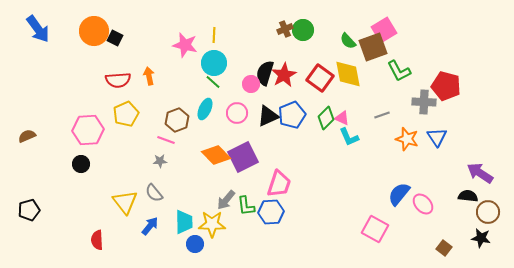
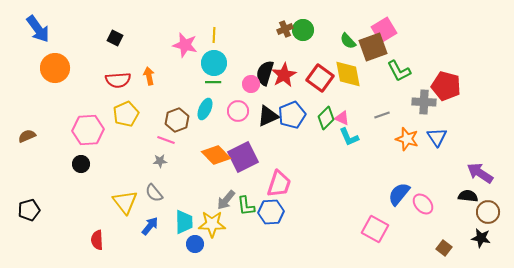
orange circle at (94, 31): moved 39 px left, 37 px down
green line at (213, 82): rotated 42 degrees counterclockwise
pink circle at (237, 113): moved 1 px right, 2 px up
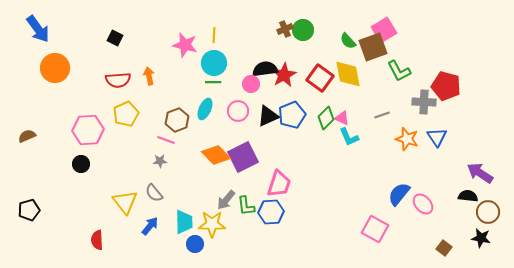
black semicircle at (265, 73): moved 4 px up; rotated 65 degrees clockwise
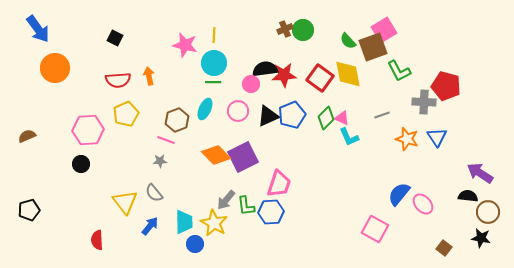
red star at (284, 75): rotated 25 degrees clockwise
yellow star at (212, 224): moved 2 px right, 1 px up; rotated 28 degrees clockwise
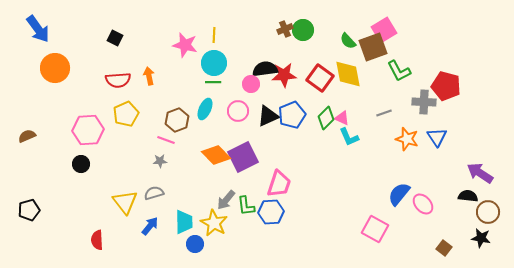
gray line at (382, 115): moved 2 px right, 2 px up
gray semicircle at (154, 193): rotated 114 degrees clockwise
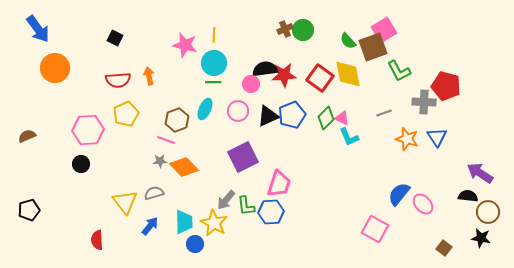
orange diamond at (216, 155): moved 32 px left, 12 px down
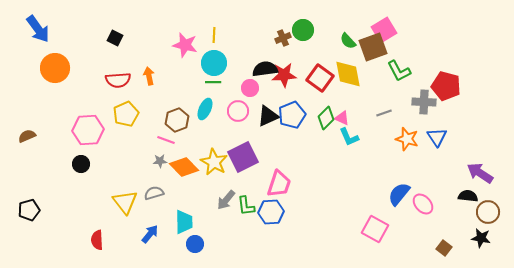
brown cross at (285, 29): moved 2 px left, 9 px down
pink circle at (251, 84): moved 1 px left, 4 px down
yellow star at (214, 223): moved 61 px up
blue arrow at (150, 226): moved 8 px down
